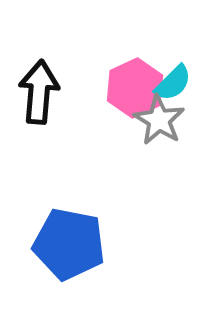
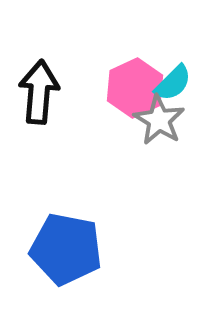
blue pentagon: moved 3 px left, 5 px down
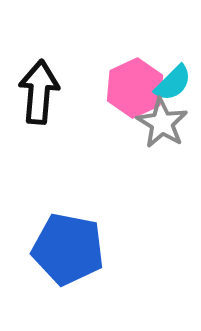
gray star: moved 3 px right, 3 px down
blue pentagon: moved 2 px right
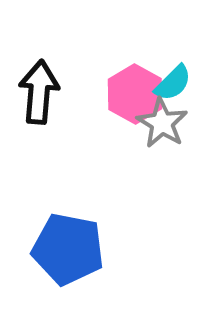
pink hexagon: moved 6 px down; rotated 6 degrees counterclockwise
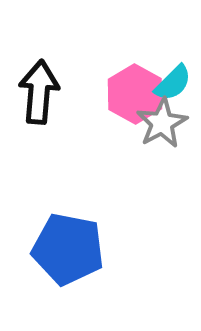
gray star: rotated 12 degrees clockwise
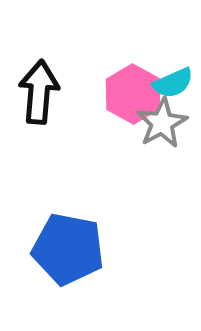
cyan semicircle: rotated 21 degrees clockwise
pink hexagon: moved 2 px left
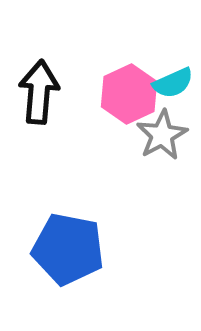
pink hexagon: moved 4 px left; rotated 6 degrees clockwise
gray star: moved 12 px down
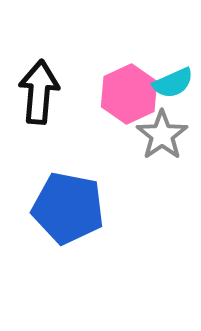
gray star: rotated 6 degrees counterclockwise
blue pentagon: moved 41 px up
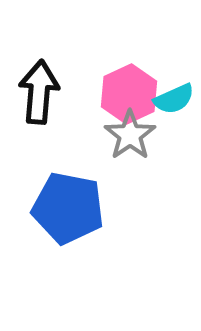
cyan semicircle: moved 1 px right, 16 px down
gray star: moved 32 px left
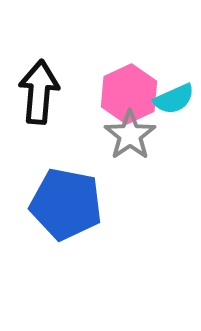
blue pentagon: moved 2 px left, 4 px up
